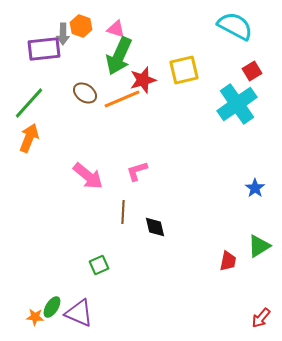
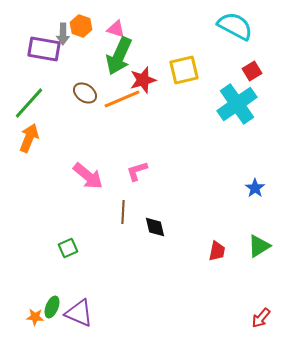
purple rectangle: rotated 16 degrees clockwise
red trapezoid: moved 11 px left, 10 px up
green square: moved 31 px left, 17 px up
green ellipse: rotated 10 degrees counterclockwise
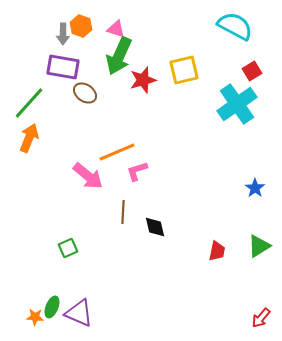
purple rectangle: moved 19 px right, 18 px down
orange line: moved 5 px left, 53 px down
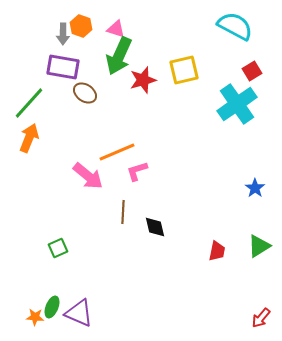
green square: moved 10 px left
